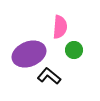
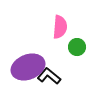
green circle: moved 3 px right, 3 px up
purple ellipse: moved 1 px left, 13 px down
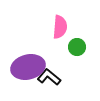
purple ellipse: rotated 8 degrees clockwise
black L-shape: moved 1 px down
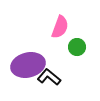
pink semicircle: rotated 15 degrees clockwise
purple ellipse: moved 2 px up
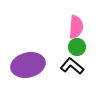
pink semicircle: moved 16 px right; rotated 15 degrees counterclockwise
black L-shape: moved 23 px right, 11 px up
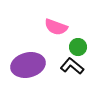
pink semicircle: moved 20 px left; rotated 105 degrees clockwise
green circle: moved 1 px right
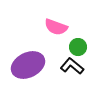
purple ellipse: rotated 12 degrees counterclockwise
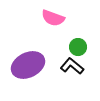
pink semicircle: moved 3 px left, 9 px up
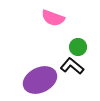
purple ellipse: moved 12 px right, 15 px down
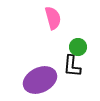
pink semicircle: rotated 125 degrees counterclockwise
black L-shape: rotated 125 degrees counterclockwise
